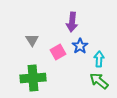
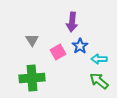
cyan arrow: rotated 91 degrees counterclockwise
green cross: moved 1 px left
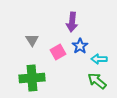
green arrow: moved 2 px left
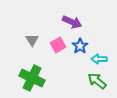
purple arrow: rotated 72 degrees counterclockwise
pink square: moved 7 px up
green cross: rotated 30 degrees clockwise
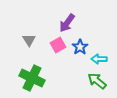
purple arrow: moved 5 px left, 1 px down; rotated 102 degrees clockwise
gray triangle: moved 3 px left
blue star: moved 1 px down
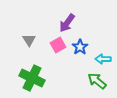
cyan arrow: moved 4 px right
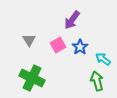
purple arrow: moved 5 px right, 3 px up
cyan arrow: rotated 35 degrees clockwise
green arrow: rotated 36 degrees clockwise
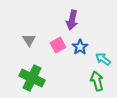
purple arrow: rotated 24 degrees counterclockwise
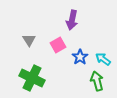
blue star: moved 10 px down
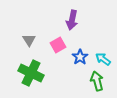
green cross: moved 1 px left, 5 px up
